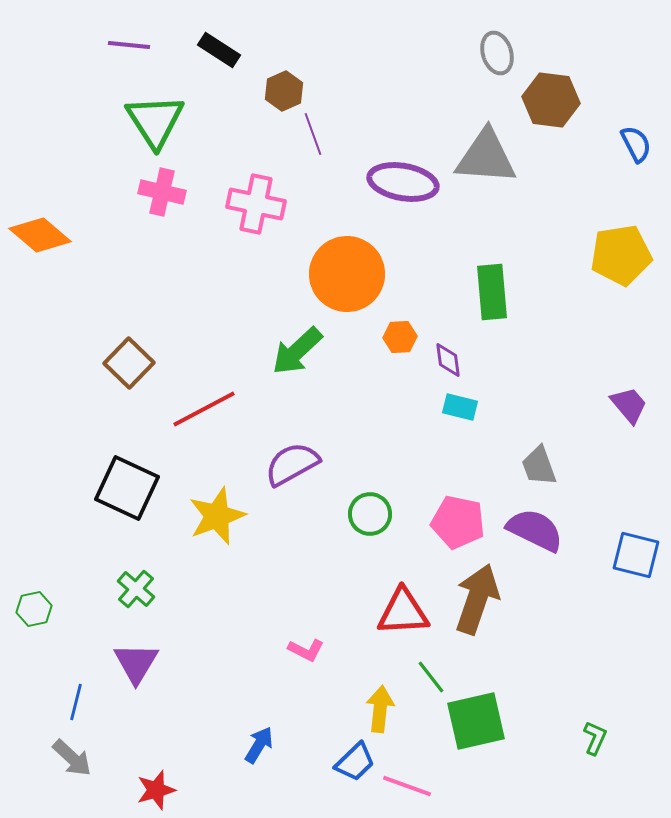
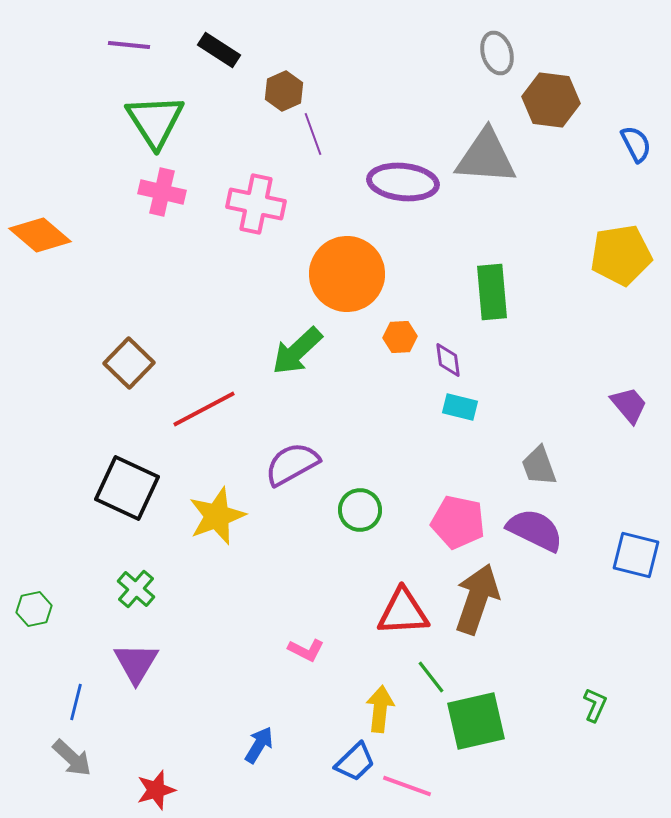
purple ellipse at (403, 182): rotated 4 degrees counterclockwise
green circle at (370, 514): moved 10 px left, 4 px up
green L-shape at (595, 738): moved 33 px up
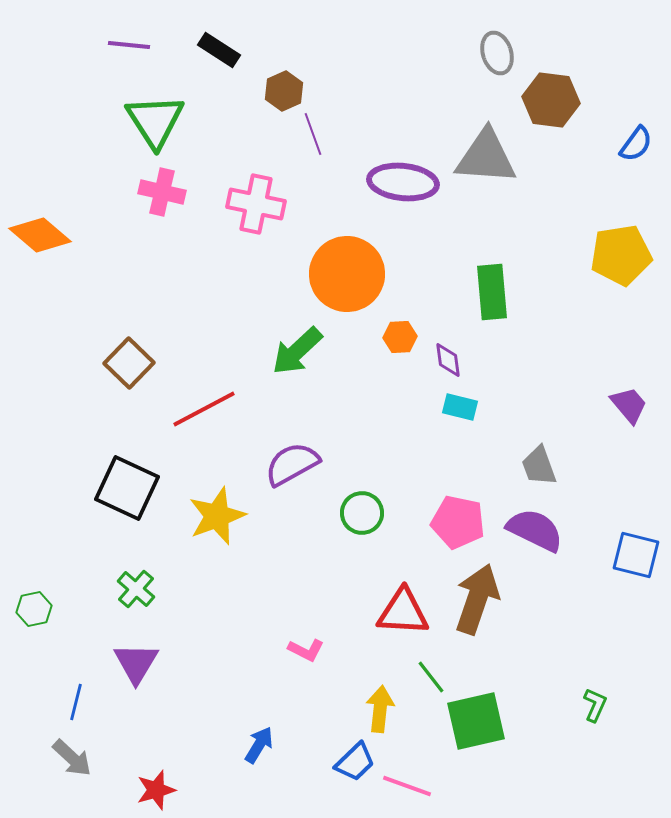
blue semicircle at (636, 144): rotated 63 degrees clockwise
green circle at (360, 510): moved 2 px right, 3 px down
red triangle at (403, 612): rotated 6 degrees clockwise
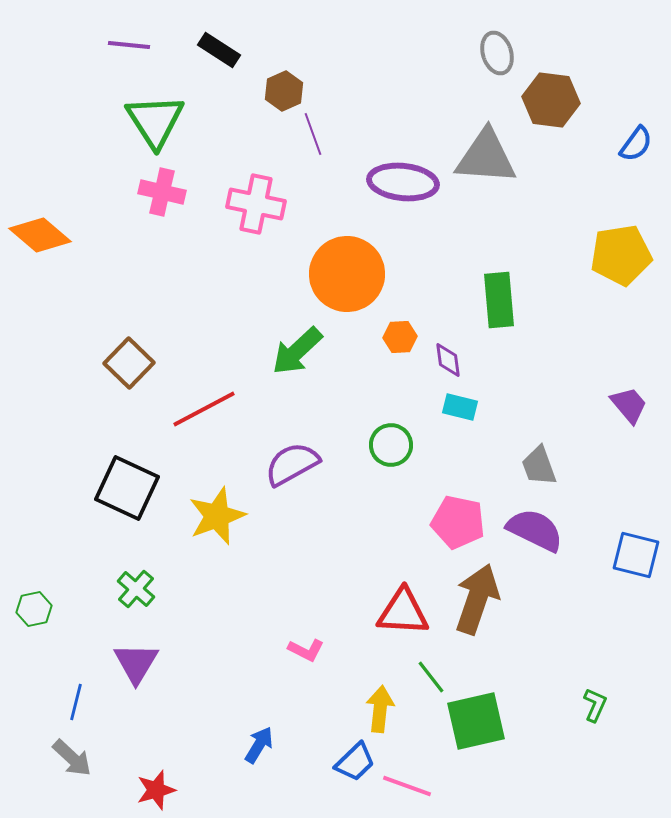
green rectangle at (492, 292): moved 7 px right, 8 px down
green circle at (362, 513): moved 29 px right, 68 px up
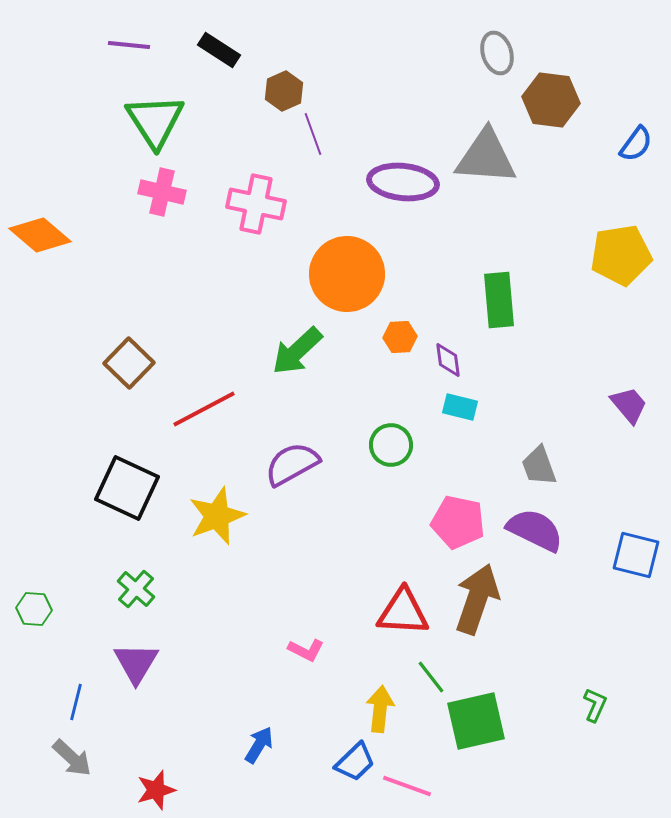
green hexagon at (34, 609): rotated 16 degrees clockwise
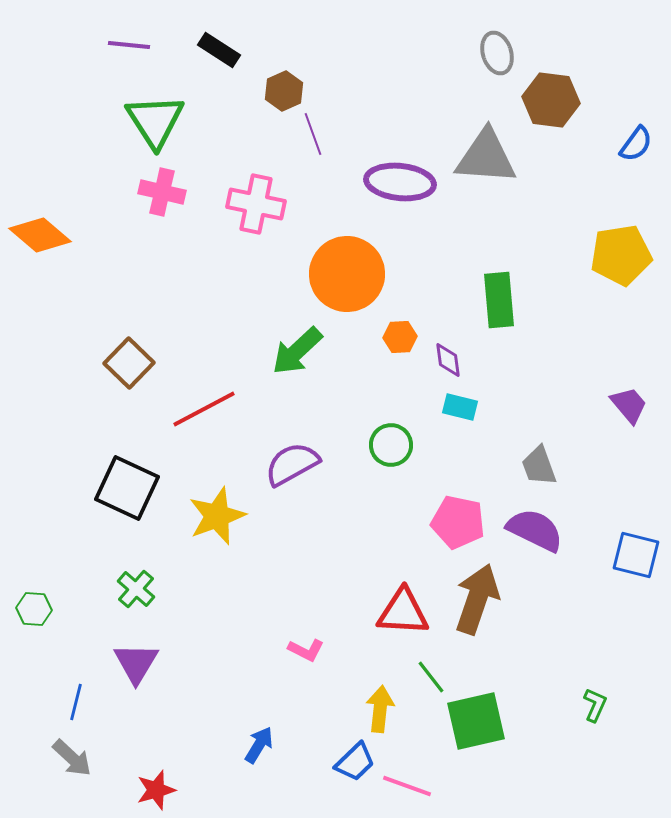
purple ellipse at (403, 182): moved 3 px left
